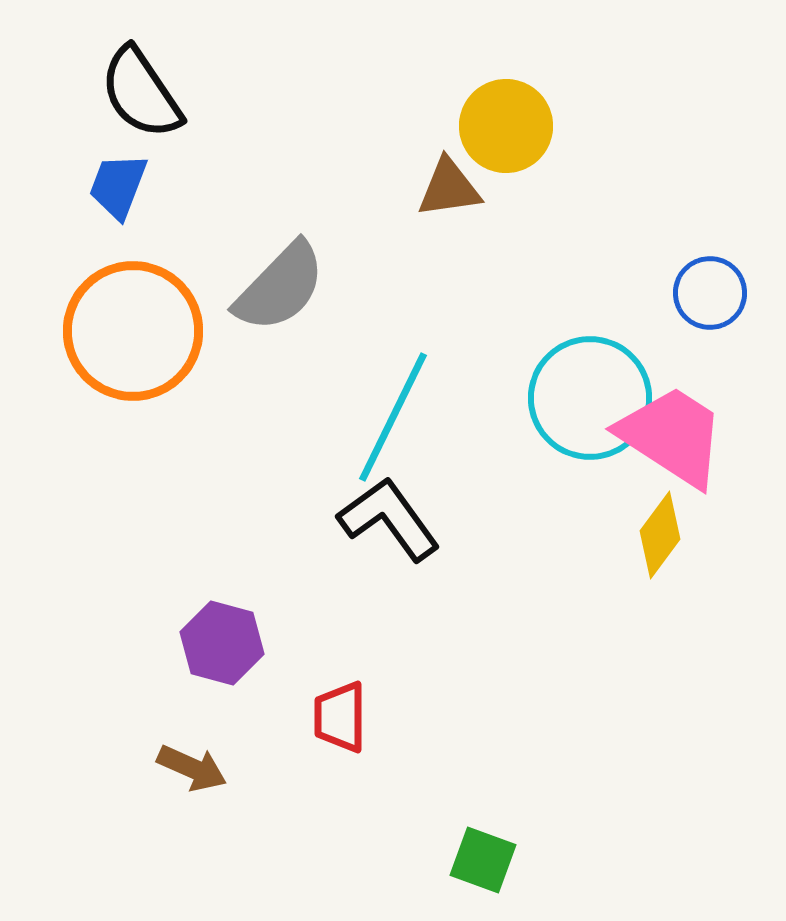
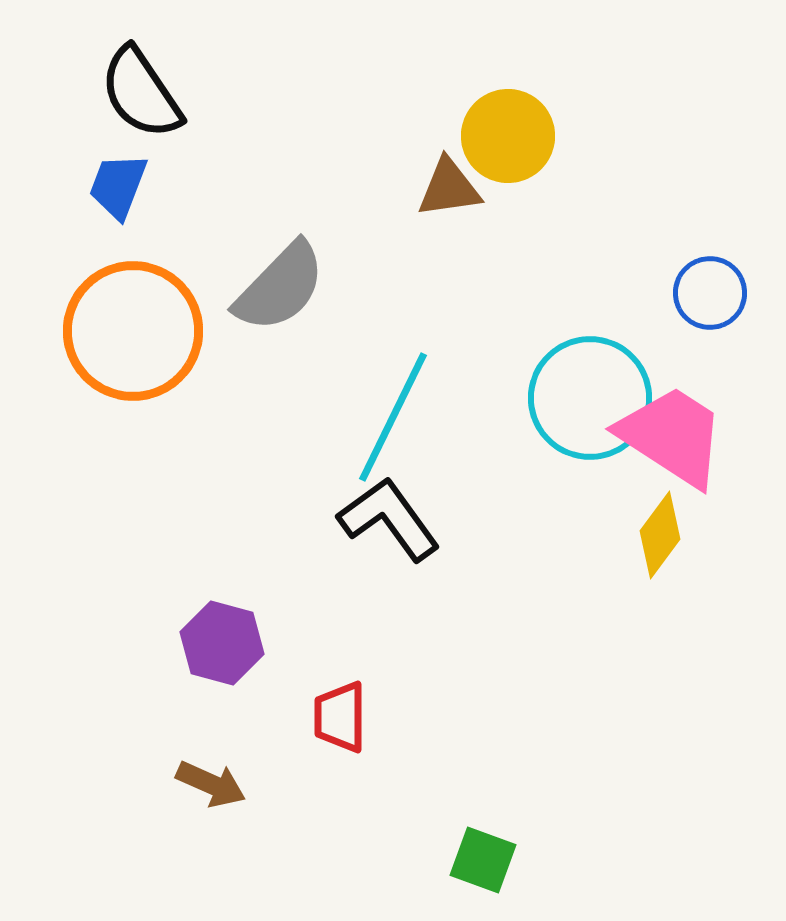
yellow circle: moved 2 px right, 10 px down
brown arrow: moved 19 px right, 16 px down
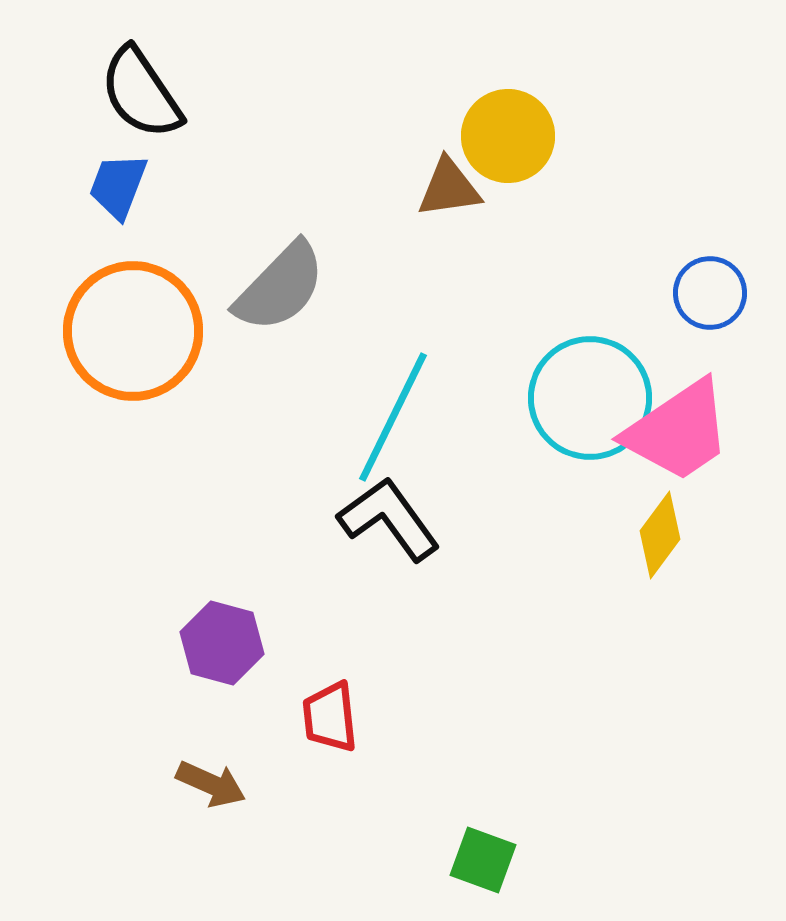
pink trapezoid: moved 6 px right, 5 px up; rotated 113 degrees clockwise
red trapezoid: moved 10 px left; rotated 6 degrees counterclockwise
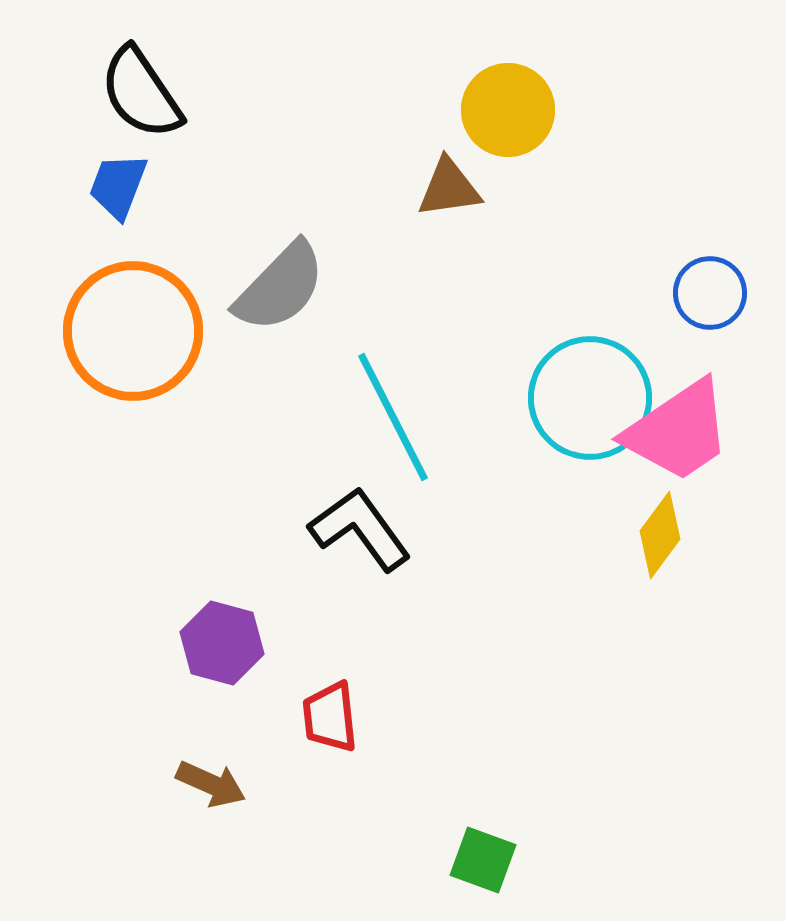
yellow circle: moved 26 px up
cyan line: rotated 53 degrees counterclockwise
black L-shape: moved 29 px left, 10 px down
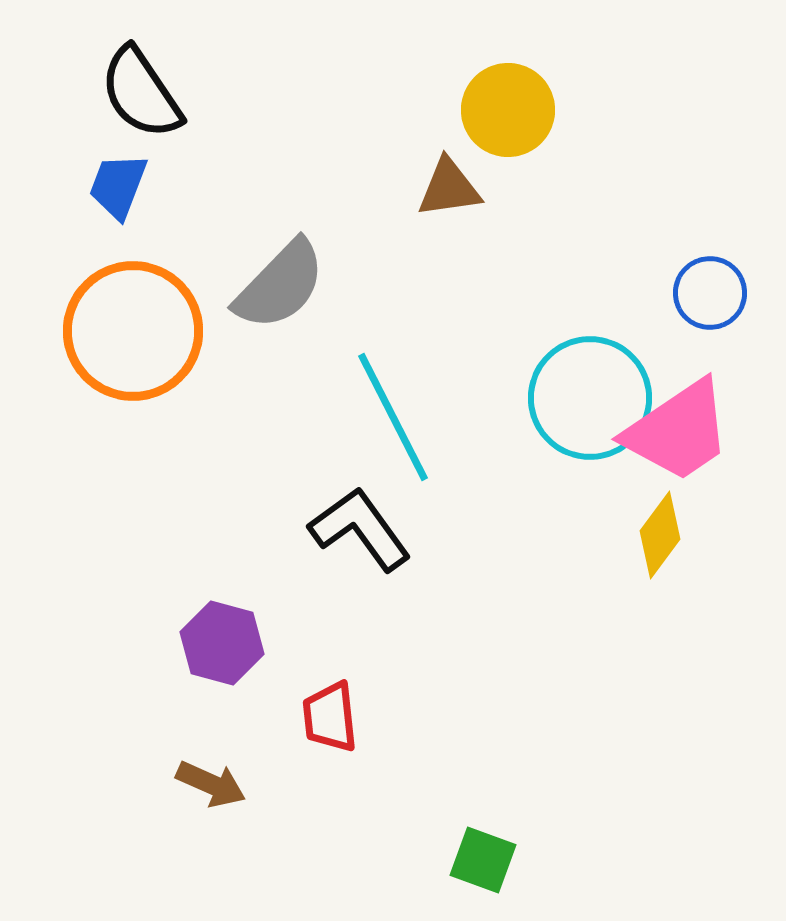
gray semicircle: moved 2 px up
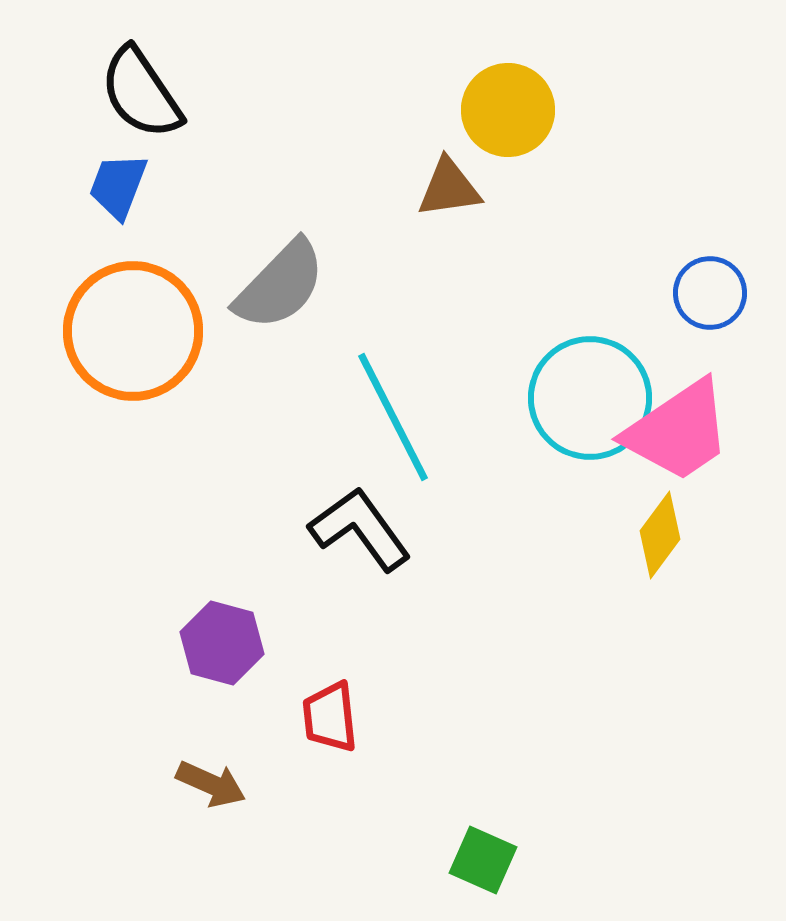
green square: rotated 4 degrees clockwise
